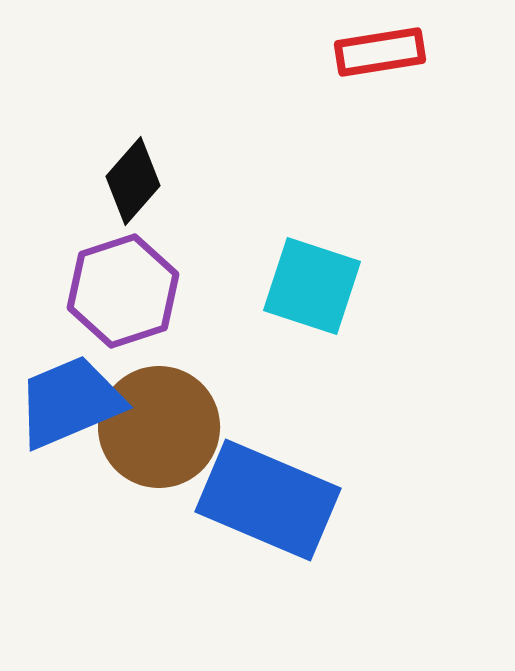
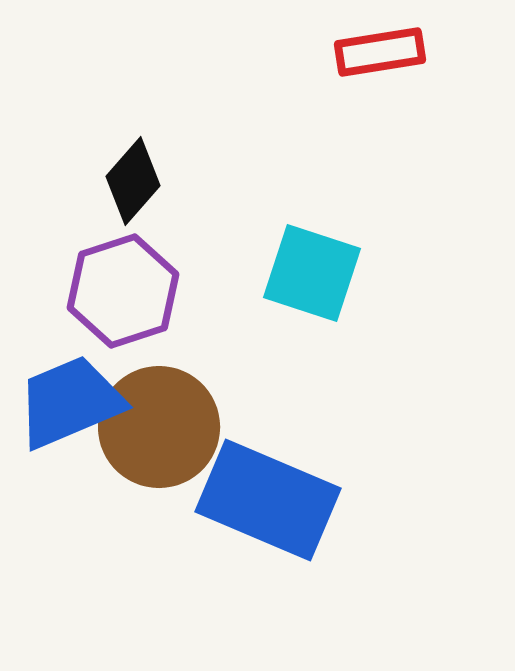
cyan square: moved 13 px up
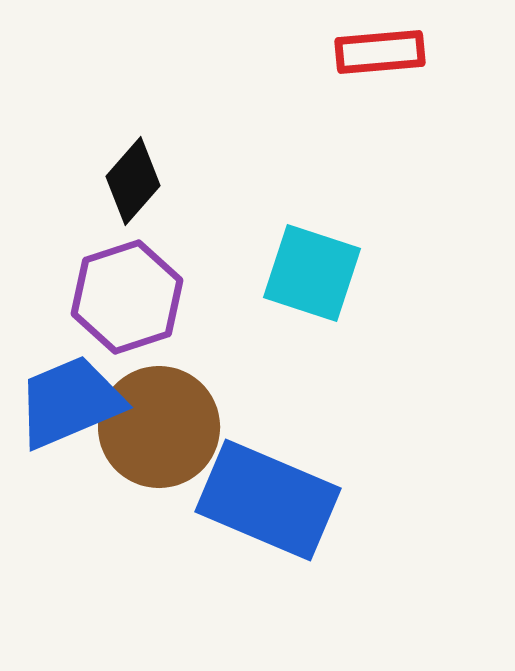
red rectangle: rotated 4 degrees clockwise
purple hexagon: moved 4 px right, 6 px down
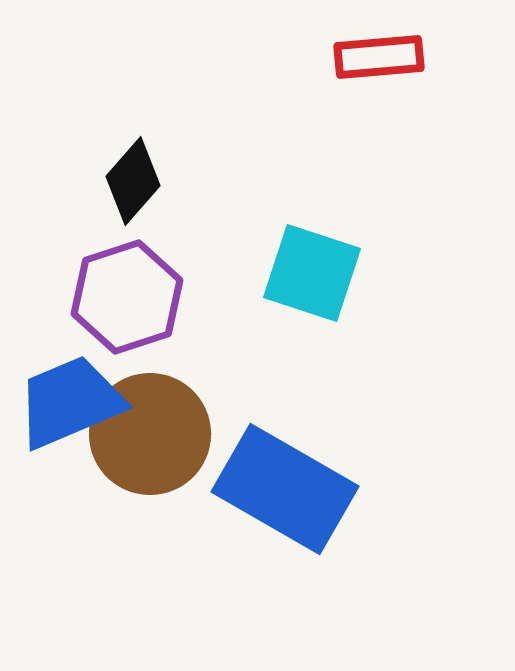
red rectangle: moved 1 px left, 5 px down
brown circle: moved 9 px left, 7 px down
blue rectangle: moved 17 px right, 11 px up; rotated 7 degrees clockwise
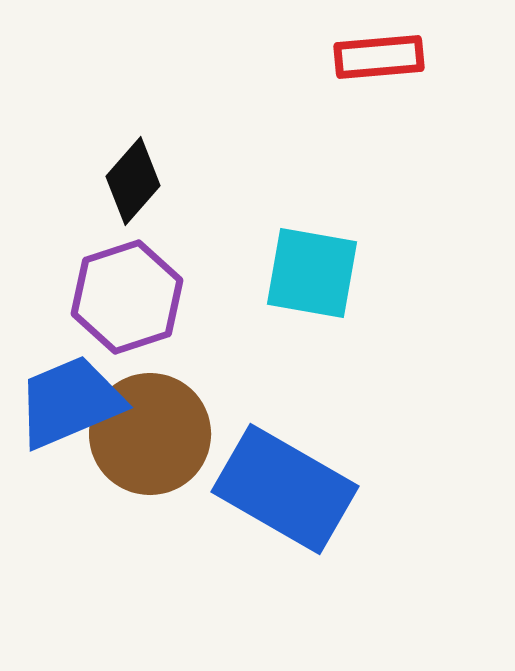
cyan square: rotated 8 degrees counterclockwise
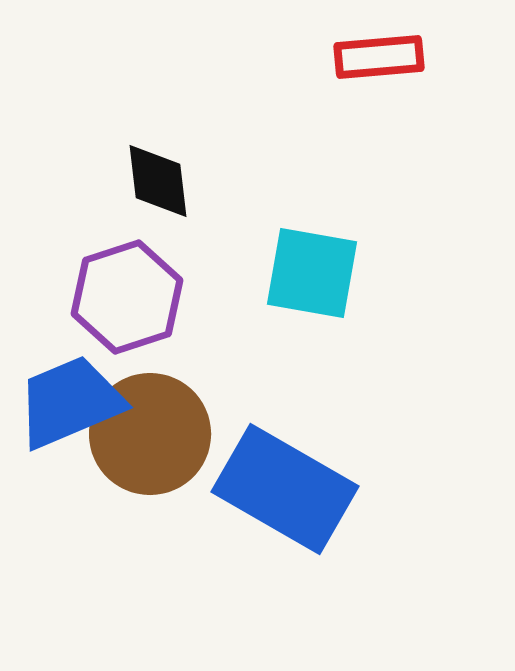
black diamond: moved 25 px right; rotated 48 degrees counterclockwise
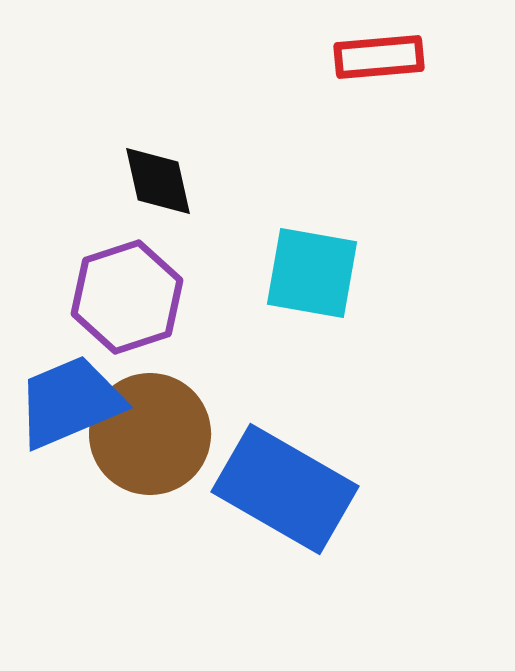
black diamond: rotated 6 degrees counterclockwise
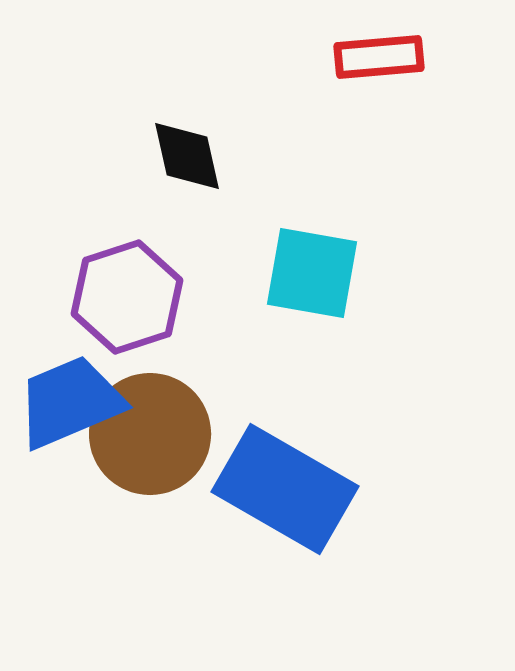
black diamond: moved 29 px right, 25 px up
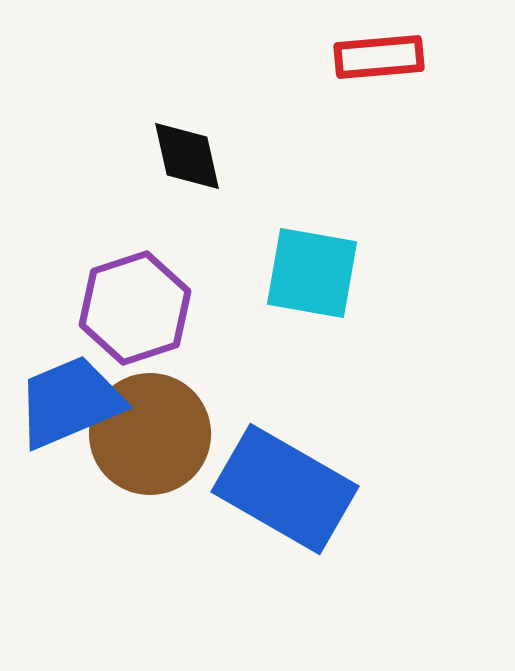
purple hexagon: moved 8 px right, 11 px down
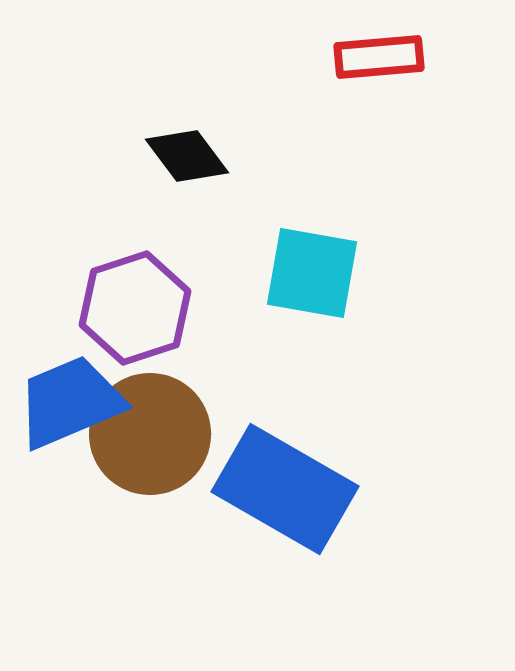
black diamond: rotated 24 degrees counterclockwise
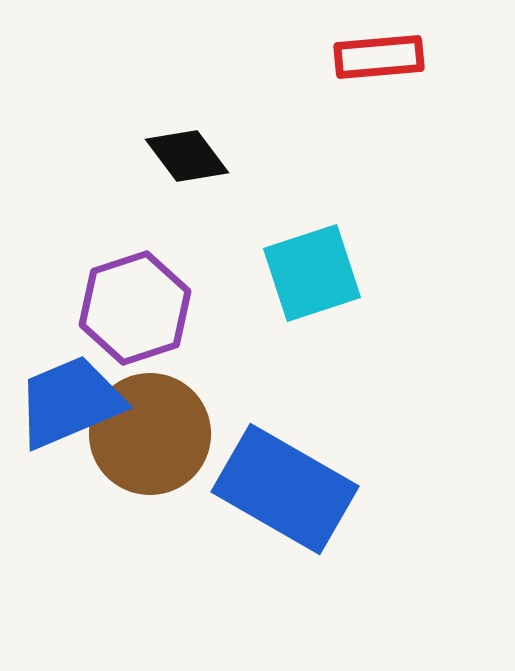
cyan square: rotated 28 degrees counterclockwise
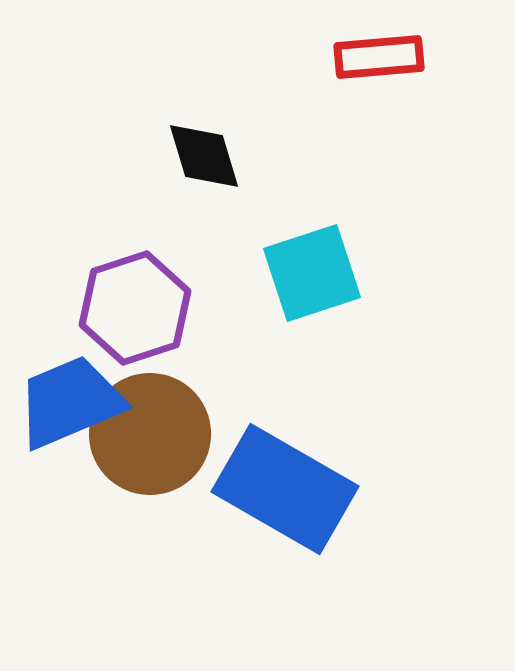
black diamond: moved 17 px right; rotated 20 degrees clockwise
